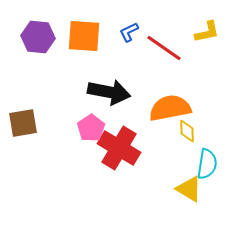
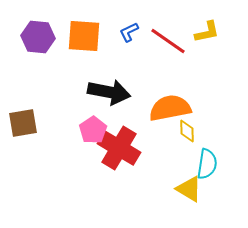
red line: moved 4 px right, 7 px up
pink pentagon: moved 2 px right, 2 px down
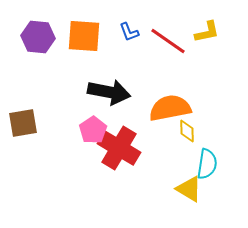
blue L-shape: rotated 85 degrees counterclockwise
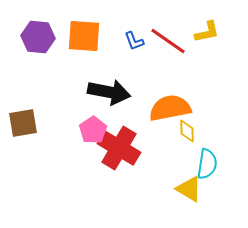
blue L-shape: moved 5 px right, 9 px down
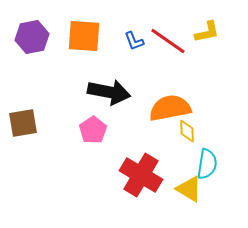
purple hexagon: moved 6 px left; rotated 16 degrees counterclockwise
red cross: moved 22 px right, 27 px down
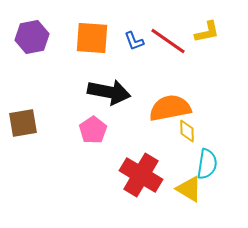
orange square: moved 8 px right, 2 px down
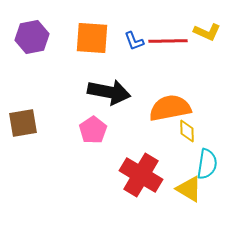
yellow L-shape: rotated 36 degrees clockwise
red line: rotated 36 degrees counterclockwise
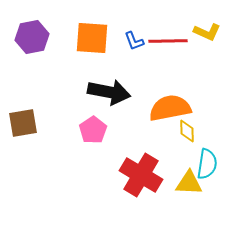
yellow triangle: moved 6 px up; rotated 28 degrees counterclockwise
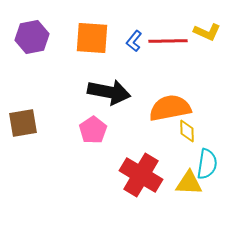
blue L-shape: rotated 60 degrees clockwise
